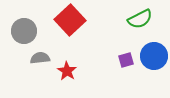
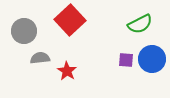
green semicircle: moved 5 px down
blue circle: moved 2 px left, 3 px down
purple square: rotated 21 degrees clockwise
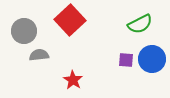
gray semicircle: moved 1 px left, 3 px up
red star: moved 6 px right, 9 px down
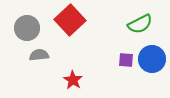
gray circle: moved 3 px right, 3 px up
